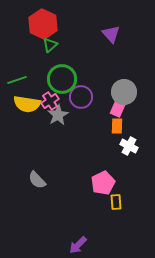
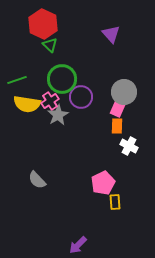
green triangle: rotated 35 degrees counterclockwise
yellow rectangle: moved 1 px left
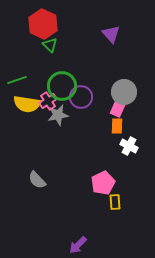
green circle: moved 7 px down
pink cross: moved 2 px left
gray star: rotated 20 degrees clockwise
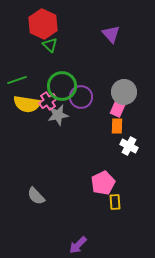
gray semicircle: moved 1 px left, 16 px down
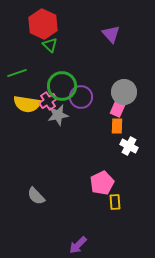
green line: moved 7 px up
pink pentagon: moved 1 px left
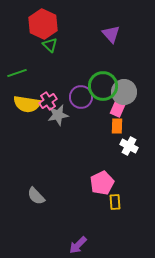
green circle: moved 41 px right
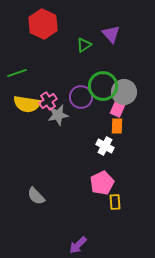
green triangle: moved 34 px right; rotated 42 degrees clockwise
white cross: moved 24 px left
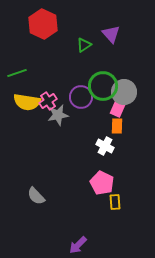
yellow semicircle: moved 2 px up
pink pentagon: rotated 20 degrees counterclockwise
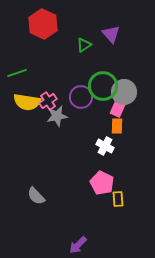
gray star: moved 1 px left, 1 px down
yellow rectangle: moved 3 px right, 3 px up
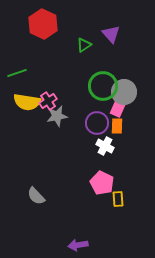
purple circle: moved 16 px right, 26 px down
purple arrow: rotated 36 degrees clockwise
